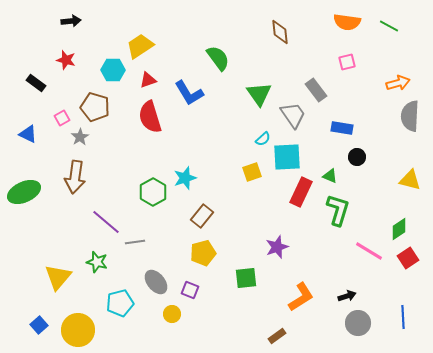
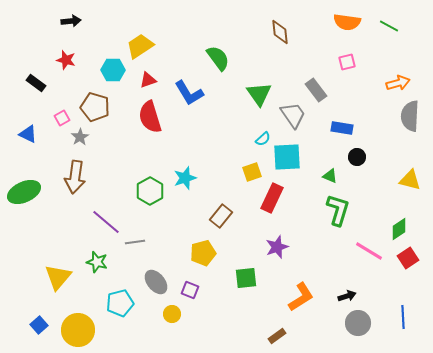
green hexagon at (153, 192): moved 3 px left, 1 px up
red rectangle at (301, 192): moved 29 px left, 6 px down
brown rectangle at (202, 216): moved 19 px right
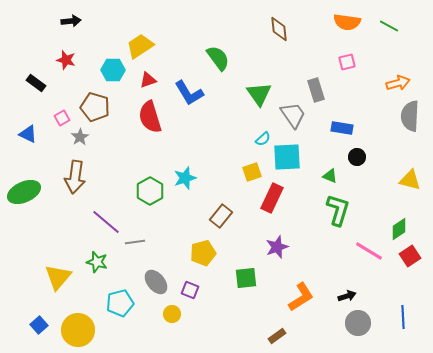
brown diamond at (280, 32): moved 1 px left, 3 px up
gray rectangle at (316, 90): rotated 20 degrees clockwise
red square at (408, 258): moved 2 px right, 2 px up
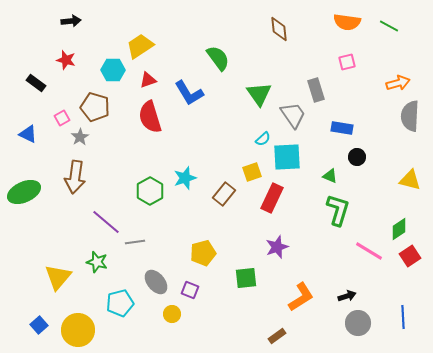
brown rectangle at (221, 216): moved 3 px right, 22 px up
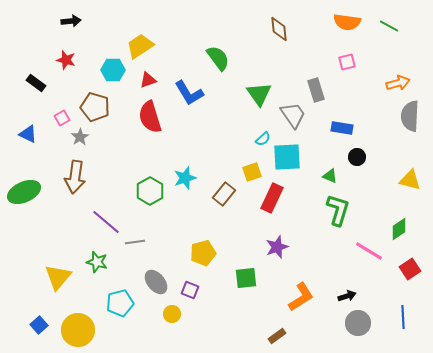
red square at (410, 256): moved 13 px down
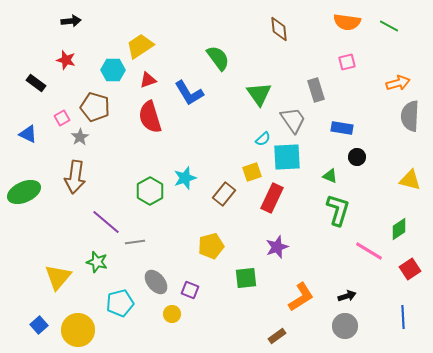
gray trapezoid at (293, 115): moved 5 px down
yellow pentagon at (203, 253): moved 8 px right, 7 px up
gray circle at (358, 323): moved 13 px left, 3 px down
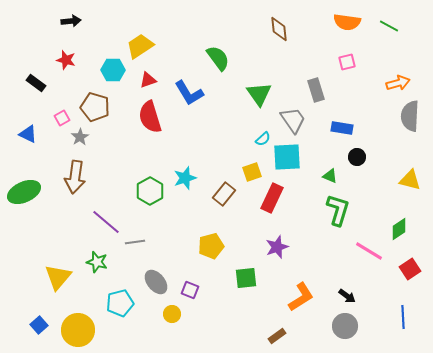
black arrow at (347, 296): rotated 54 degrees clockwise
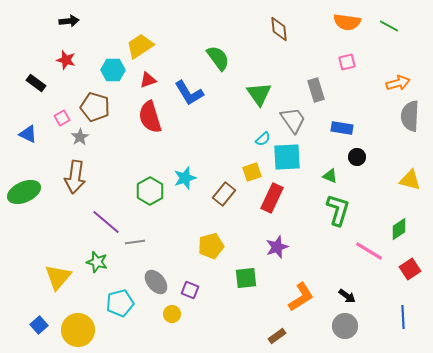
black arrow at (71, 21): moved 2 px left
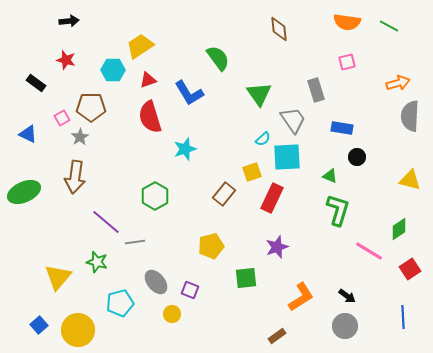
brown pentagon at (95, 107): moved 4 px left; rotated 16 degrees counterclockwise
cyan star at (185, 178): moved 29 px up
green hexagon at (150, 191): moved 5 px right, 5 px down
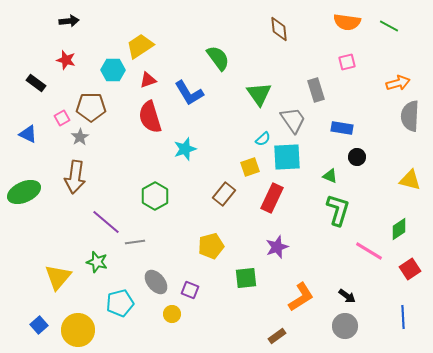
yellow square at (252, 172): moved 2 px left, 5 px up
